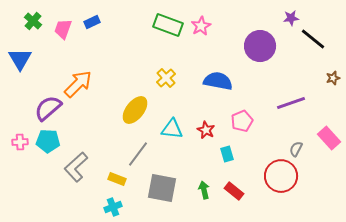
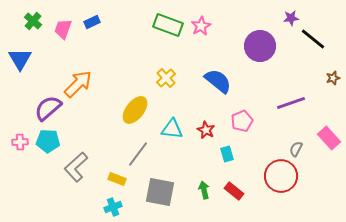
blue semicircle: rotated 28 degrees clockwise
gray square: moved 2 px left, 4 px down
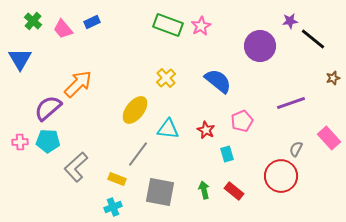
purple star: moved 1 px left, 3 px down
pink trapezoid: rotated 60 degrees counterclockwise
cyan triangle: moved 4 px left
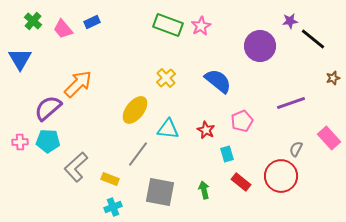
yellow rectangle: moved 7 px left
red rectangle: moved 7 px right, 9 px up
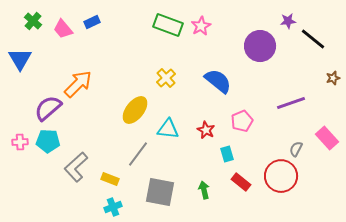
purple star: moved 2 px left
pink rectangle: moved 2 px left
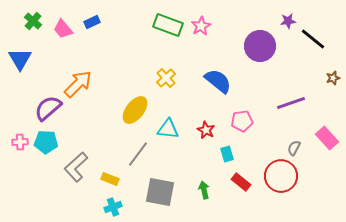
pink pentagon: rotated 15 degrees clockwise
cyan pentagon: moved 2 px left, 1 px down
gray semicircle: moved 2 px left, 1 px up
